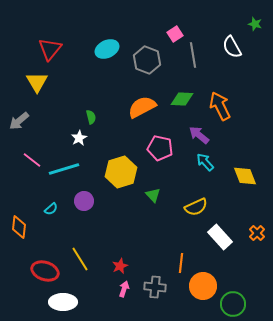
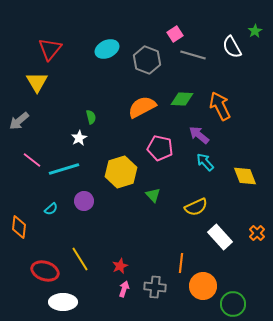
green star: moved 7 px down; rotated 24 degrees clockwise
gray line: rotated 65 degrees counterclockwise
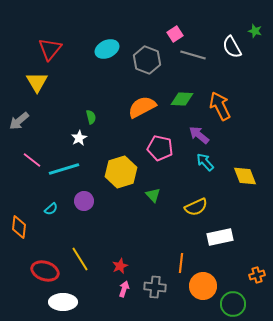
green star: rotated 24 degrees counterclockwise
orange cross: moved 42 px down; rotated 28 degrees clockwise
white rectangle: rotated 60 degrees counterclockwise
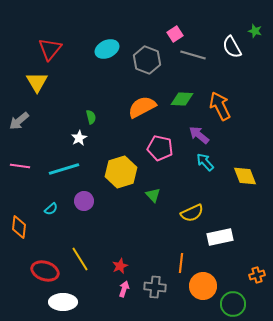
pink line: moved 12 px left, 6 px down; rotated 30 degrees counterclockwise
yellow semicircle: moved 4 px left, 6 px down
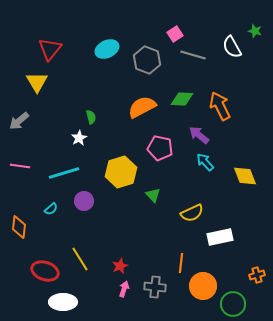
cyan line: moved 4 px down
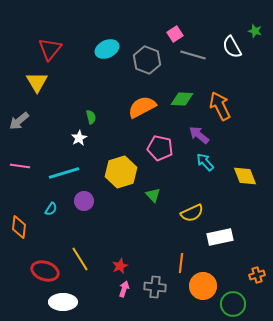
cyan semicircle: rotated 16 degrees counterclockwise
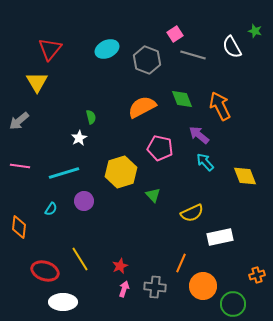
green diamond: rotated 65 degrees clockwise
orange line: rotated 18 degrees clockwise
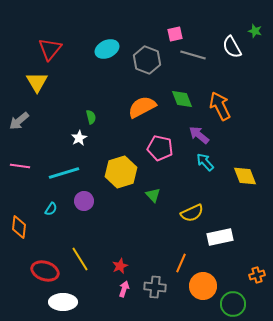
pink square: rotated 21 degrees clockwise
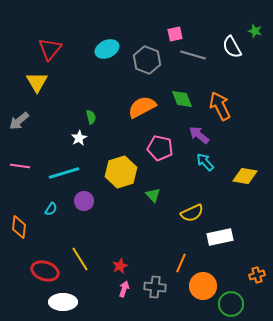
yellow diamond: rotated 60 degrees counterclockwise
green circle: moved 2 px left
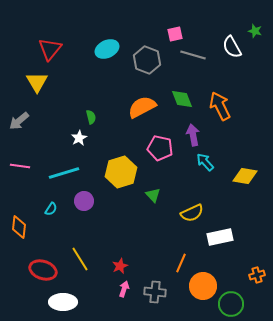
purple arrow: moved 6 px left; rotated 40 degrees clockwise
red ellipse: moved 2 px left, 1 px up
gray cross: moved 5 px down
